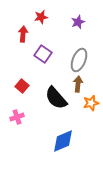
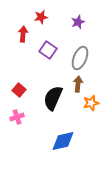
purple square: moved 5 px right, 4 px up
gray ellipse: moved 1 px right, 2 px up
red square: moved 3 px left, 4 px down
black semicircle: moved 3 px left; rotated 65 degrees clockwise
blue diamond: rotated 10 degrees clockwise
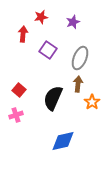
purple star: moved 5 px left
orange star: moved 1 px right, 1 px up; rotated 21 degrees counterclockwise
pink cross: moved 1 px left, 2 px up
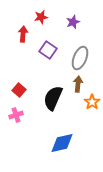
blue diamond: moved 1 px left, 2 px down
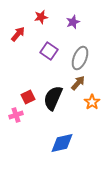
red arrow: moved 5 px left; rotated 35 degrees clockwise
purple square: moved 1 px right, 1 px down
brown arrow: moved 1 px up; rotated 35 degrees clockwise
red square: moved 9 px right, 7 px down; rotated 24 degrees clockwise
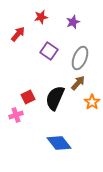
black semicircle: moved 2 px right
blue diamond: moved 3 px left; rotated 65 degrees clockwise
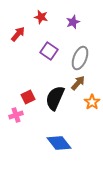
red star: rotated 24 degrees clockwise
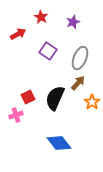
red star: rotated 16 degrees clockwise
red arrow: rotated 21 degrees clockwise
purple square: moved 1 px left
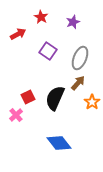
pink cross: rotated 24 degrees counterclockwise
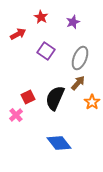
purple square: moved 2 px left
